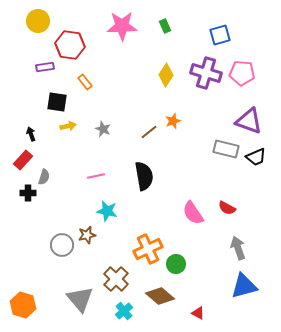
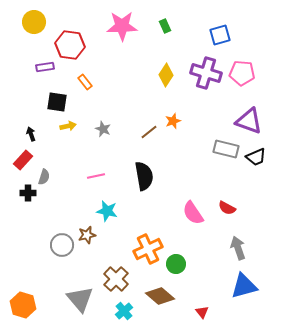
yellow circle: moved 4 px left, 1 px down
red triangle: moved 4 px right, 1 px up; rotated 24 degrees clockwise
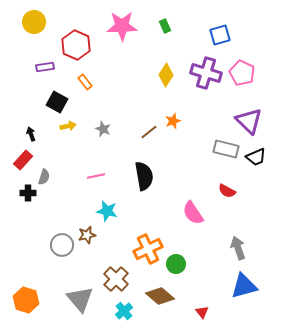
red hexagon: moved 6 px right; rotated 16 degrees clockwise
pink pentagon: rotated 20 degrees clockwise
black square: rotated 20 degrees clockwise
purple triangle: rotated 24 degrees clockwise
red semicircle: moved 17 px up
orange hexagon: moved 3 px right, 5 px up
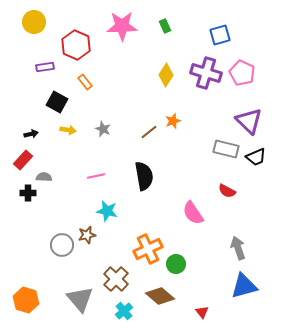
yellow arrow: moved 4 px down; rotated 21 degrees clockwise
black arrow: rotated 96 degrees clockwise
gray semicircle: rotated 105 degrees counterclockwise
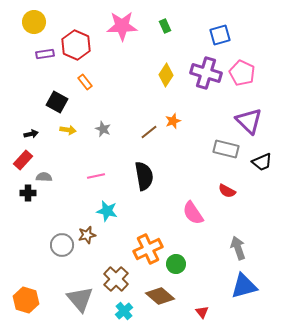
purple rectangle: moved 13 px up
black trapezoid: moved 6 px right, 5 px down
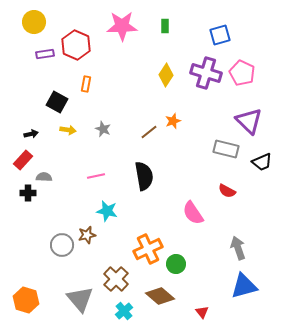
green rectangle: rotated 24 degrees clockwise
orange rectangle: moved 1 px right, 2 px down; rotated 49 degrees clockwise
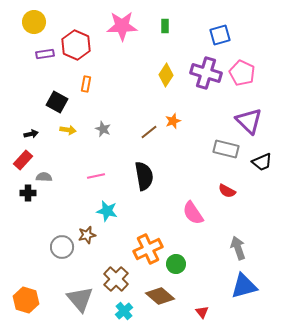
gray circle: moved 2 px down
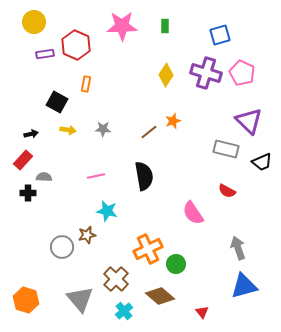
gray star: rotated 21 degrees counterclockwise
